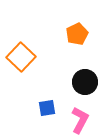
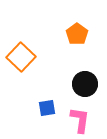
orange pentagon: rotated 10 degrees counterclockwise
black circle: moved 2 px down
pink L-shape: rotated 20 degrees counterclockwise
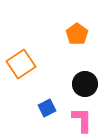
orange square: moved 7 px down; rotated 12 degrees clockwise
blue square: rotated 18 degrees counterclockwise
pink L-shape: moved 2 px right; rotated 8 degrees counterclockwise
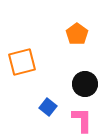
orange square: moved 1 px right, 2 px up; rotated 20 degrees clockwise
blue square: moved 1 px right, 1 px up; rotated 24 degrees counterclockwise
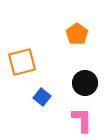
black circle: moved 1 px up
blue square: moved 6 px left, 10 px up
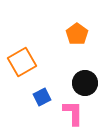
orange square: rotated 16 degrees counterclockwise
blue square: rotated 24 degrees clockwise
pink L-shape: moved 9 px left, 7 px up
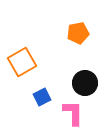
orange pentagon: moved 1 px right, 1 px up; rotated 25 degrees clockwise
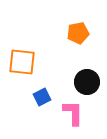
orange square: rotated 36 degrees clockwise
black circle: moved 2 px right, 1 px up
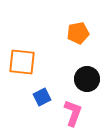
black circle: moved 3 px up
pink L-shape: rotated 20 degrees clockwise
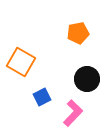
orange square: moved 1 px left; rotated 24 degrees clockwise
pink L-shape: rotated 24 degrees clockwise
